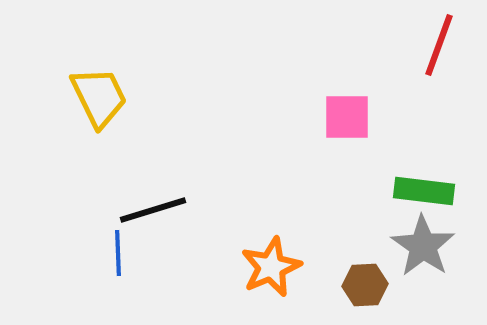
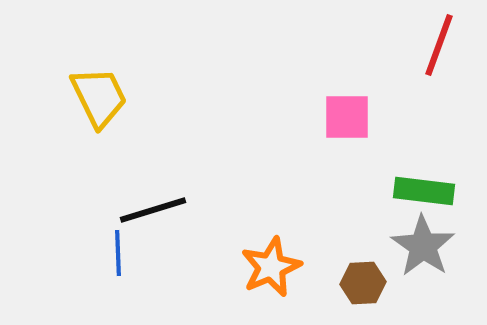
brown hexagon: moved 2 px left, 2 px up
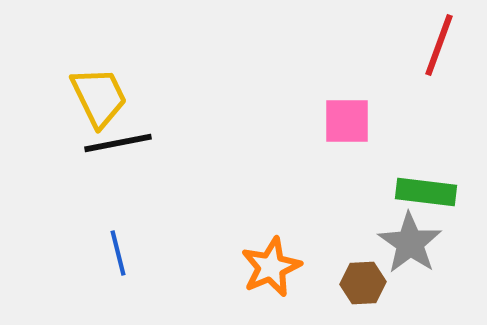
pink square: moved 4 px down
green rectangle: moved 2 px right, 1 px down
black line: moved 35 px left, 67 px up; rotated 6 degrees clockwise
gray star: moved 13 px left, 3 px up
blue line: rotated 12 degrees counterclockwise
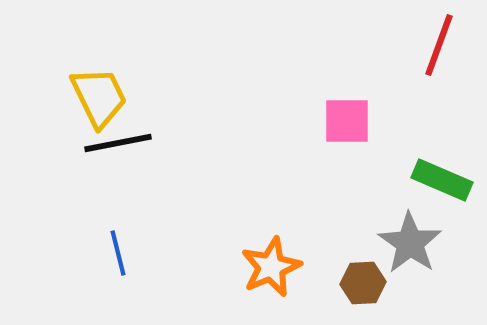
green rectangle: moved 16 px right, 12 px up; rotated 16 degrees clockwise
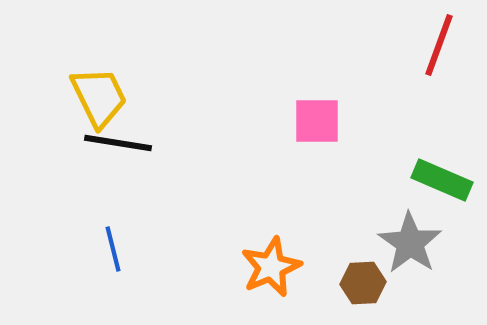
pink square: moved 30 px left
black line: rotated 20 degrees clockwise
blue line: moved 5 px left, 4 px up
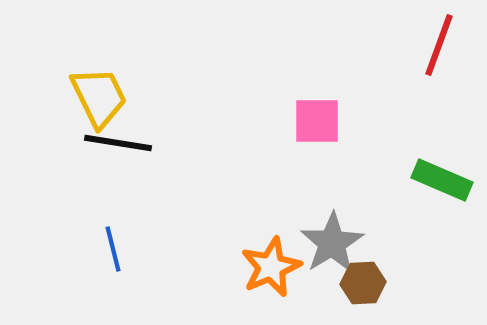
gray star: moved 78 px left; rotated 6 degrees clockwise
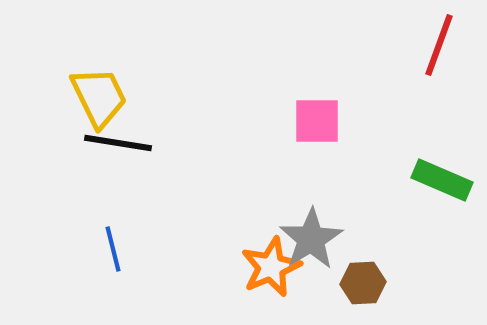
gray star: moved 21 px left, 4 px up
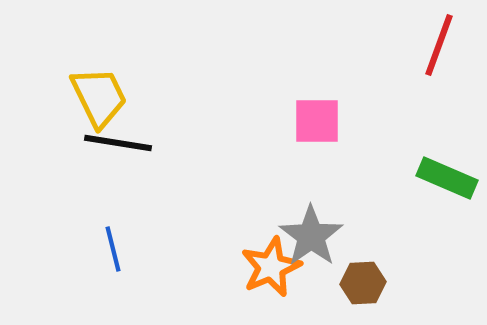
green rectangle: moved 5 px right, 2 px up
gray star: moved 3 px up; rotated 4 degrees counterclockwise
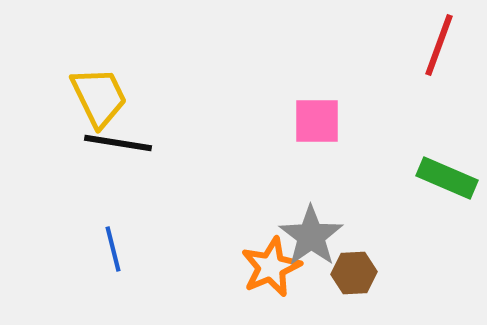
brown hexagon: moved 9 px left, 10 px up
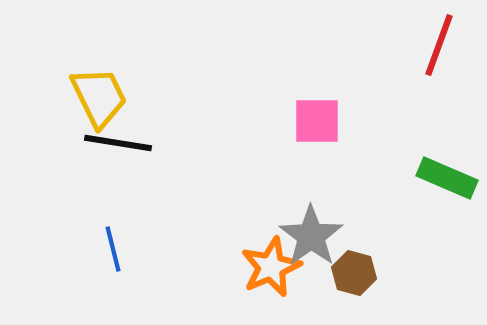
brown hexagon: rotated 18 degrees clockwise
